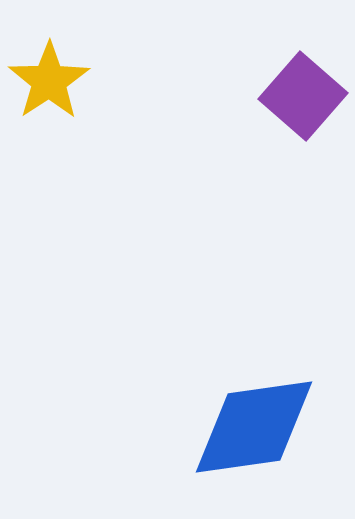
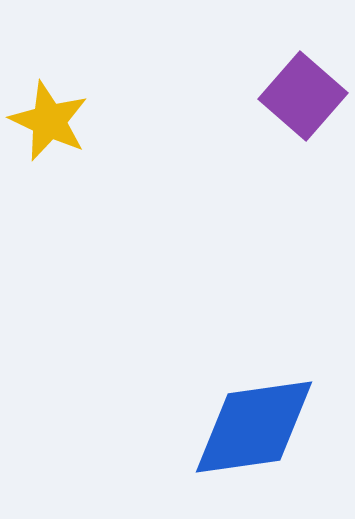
yellow star: moved 40 px down; rotated 14 degrees counterclockwise
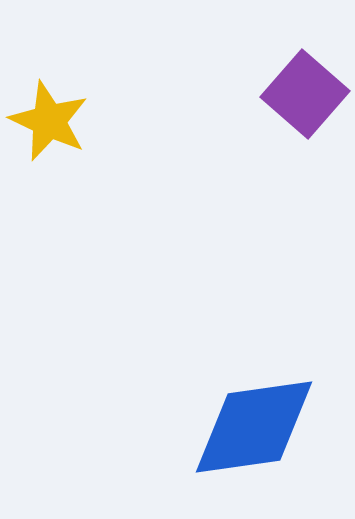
purple square: moved 2 px right, 2 px up
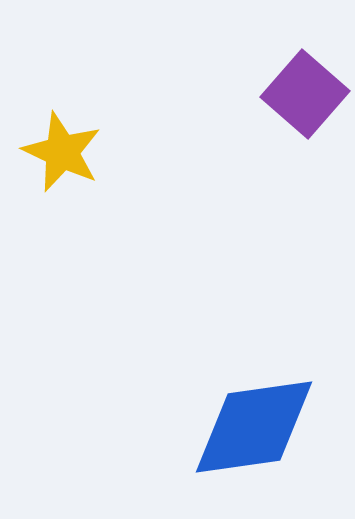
yellow star: moved 13 px right, 31 px down
